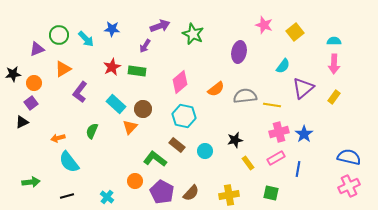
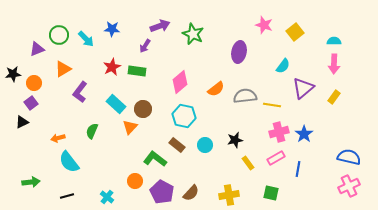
cyan circle at (205, 151): moved 6 px up
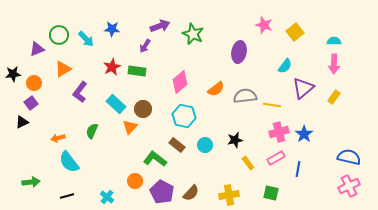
cyan semicircle at (283, 66): moved 2 px right
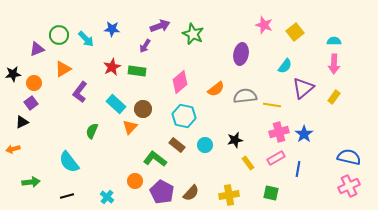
purple ellipse at (239, 52): moved 2 px right, 2 px down
orange arrow at (58, 138): moved 45 px left, 11 px down
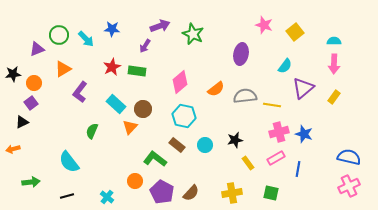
blue star at (304, 134): rotated 18 degrees counterclockwise
yellow cross at (229, 195): moved 3 px right, 2 px up
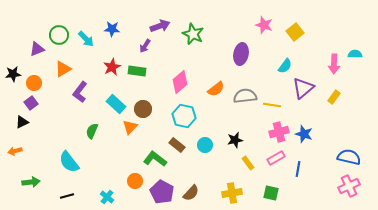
cyan semicircle at (334, 41): moved 21 px right, 13 px down
orange arrow at (13, 149): moved 2 px right, 2 px down
